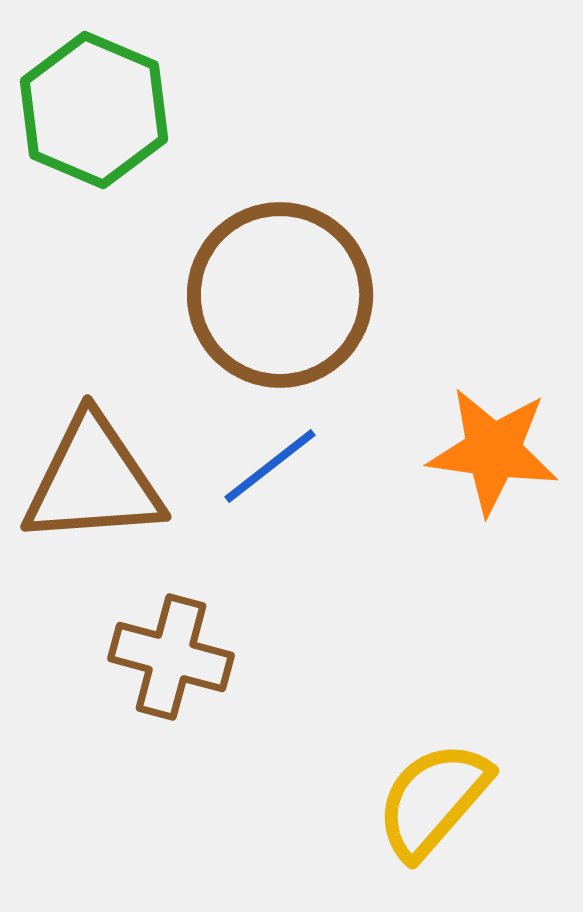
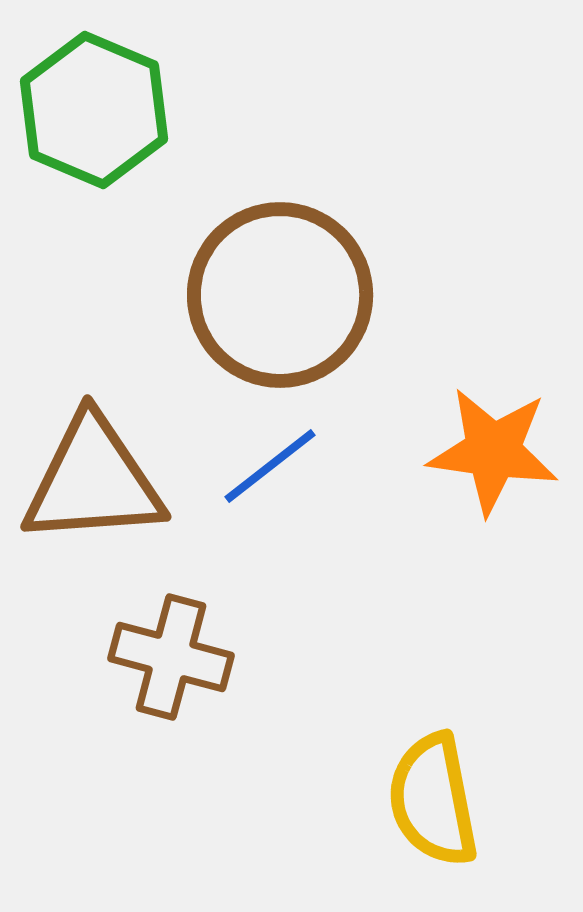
yellow semicircle: rotated 52 degrees counterclockwise
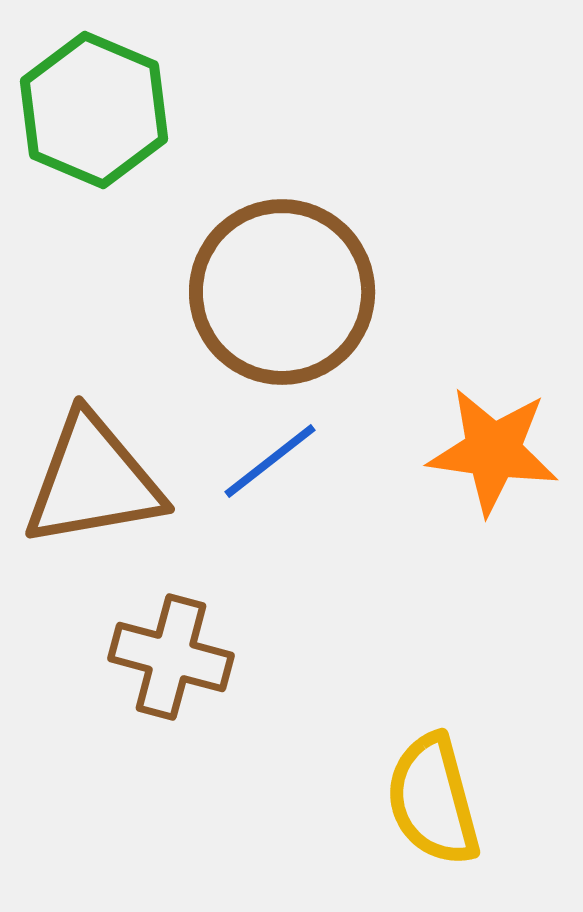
brown circle: moved 2 px right, 3 px up
blue line: moved 5 px up
brown triangle: rotated 6 degrees counterclockwise
yellow semicircle: rotated 4 degrees counterclockwise
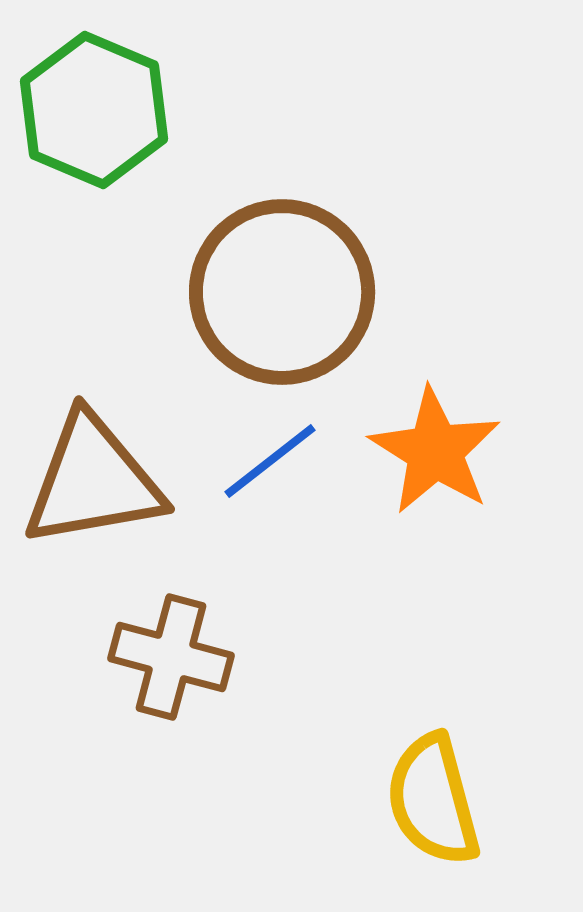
orange star: moved 58 px left; rotated 24 degrees clockwise
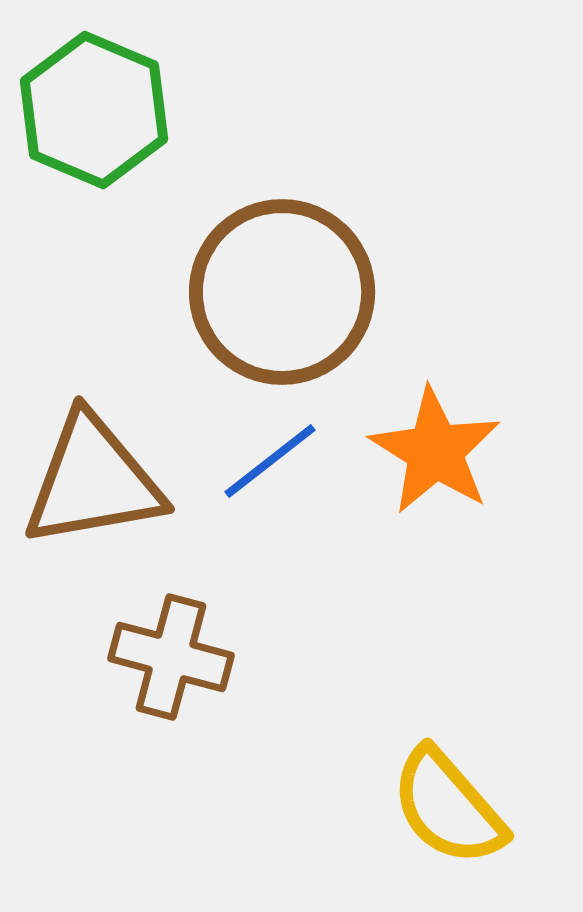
yellow semicircle: moved 15 px right, 7 px down; rotated 26 degrees counterclockwise
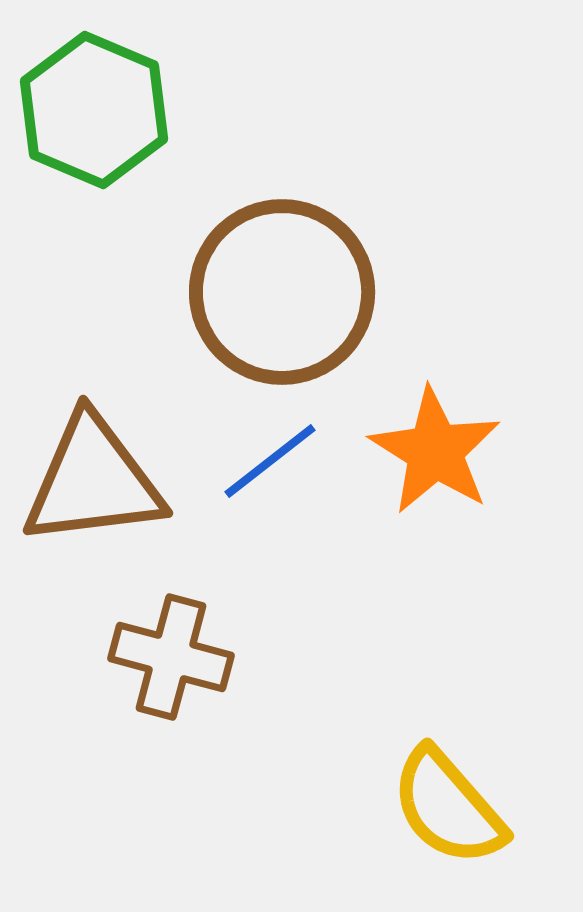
brown triangle: rotated 3 degrees clockwise
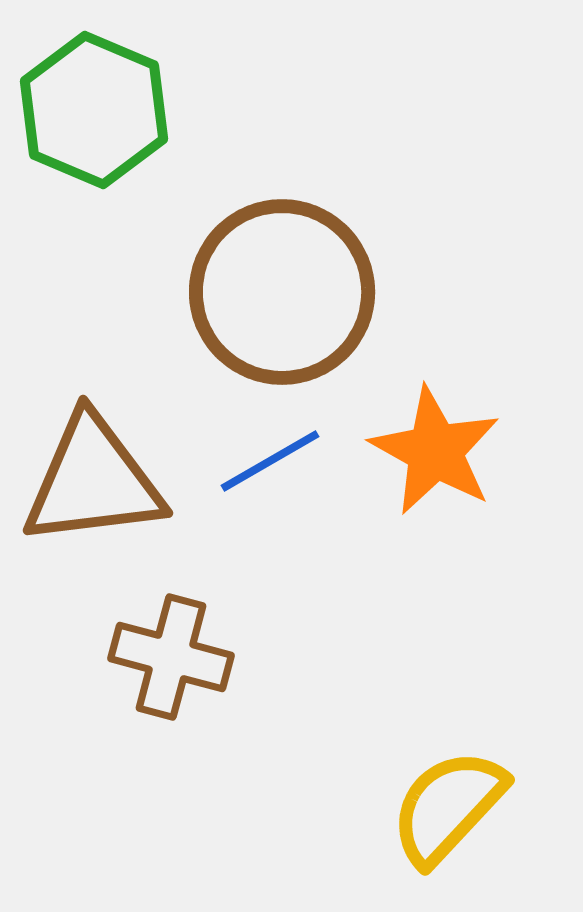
orange star: rotated 3 degrees counterclockwise
blue line: rotated 8 degrees clockwise
yellow semicircle: rotated 84 degrees clockwise
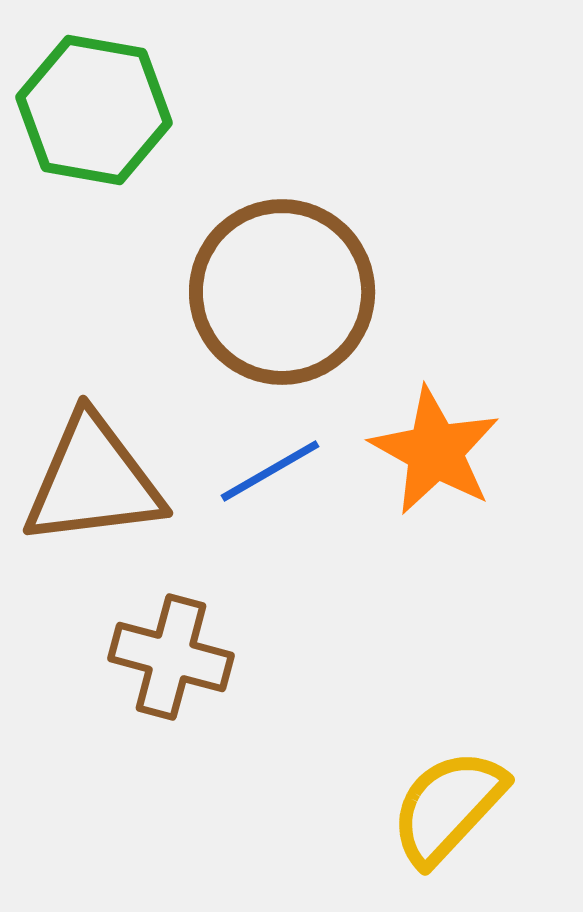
green hexagon: rotated 13 degrees counterclockwise
blue line: moved 10 px down
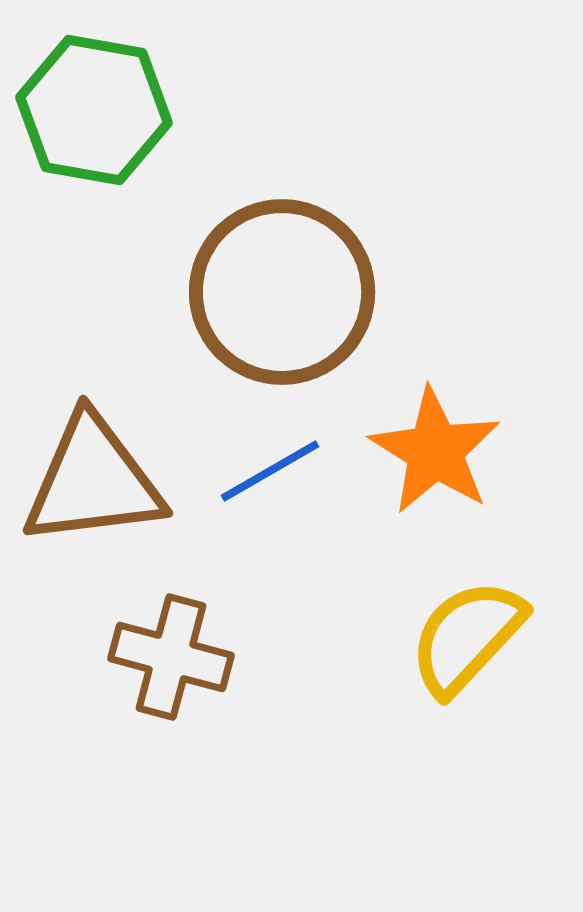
orange star: rotated 3 degrees clockwise
yellow semicircle: moved 19 px right, 170 px up
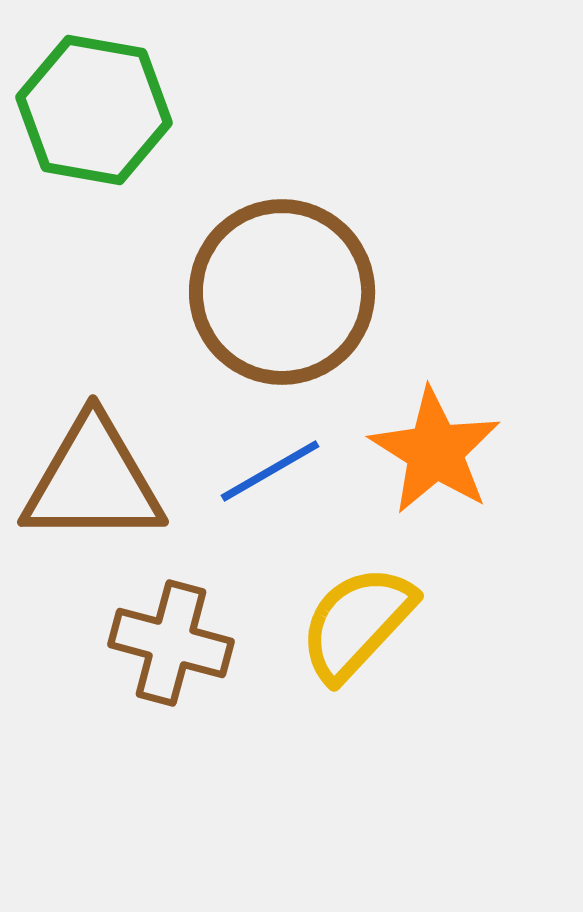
brown triangle: rotated 7 degrees clockwise
yellow semicircle: moved 110 px left, 14 px up
brown cross: moved 14 px up
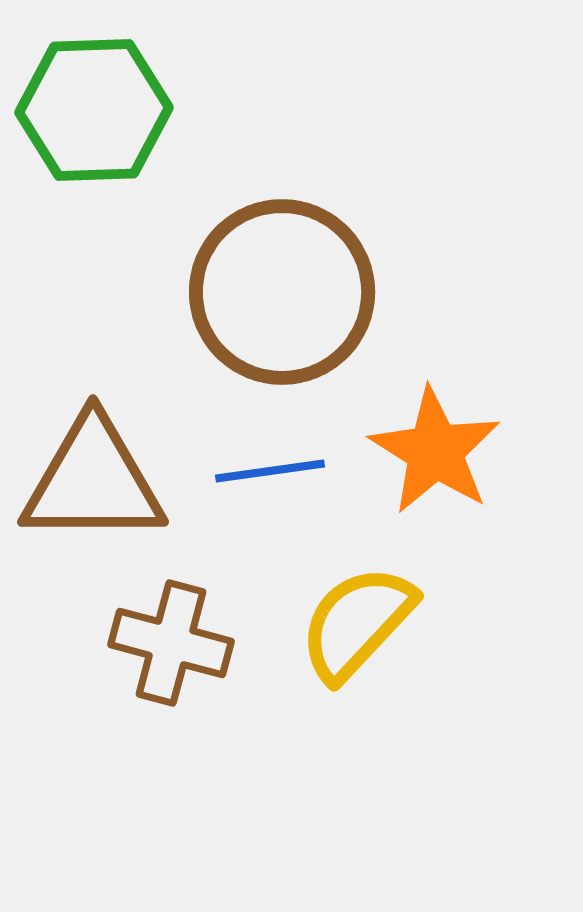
green hexagon: rotated 12 degrees counterclockwise
blue line: rotated 22 degrees clockwise
